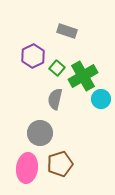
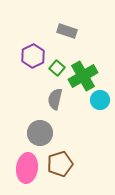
cyan circle: moved 1 px left, 1 px down
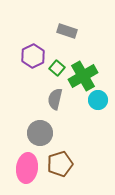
cyan circle: moved 2 px left
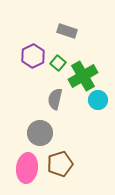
green square: moved 1 px right, 5 px up
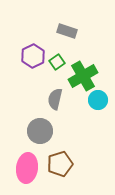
green square: moved 1 px left, 1 px up; rotated 14 degrees clockwise
gray circle: moved 2 px up
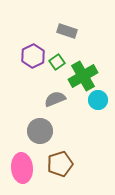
gray semicircle: rotated 55 degrees clockwise
pink ellipse: moved 5 px left; rotated 12 degrees counterclockwise
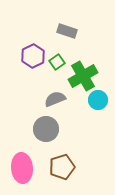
gray circle: moved 6 px right, 2 px up
brown pentagon: moved 2 px right, 3 px down
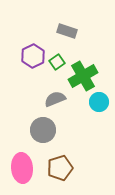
cyan circle: moved 1 px right, 2 px down
gray circle: moved 3 px left, 1 px down
brown pentagon: moved 2 px left, 1 px down
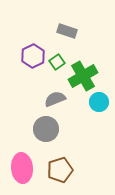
gray circle: moved 3 px right, 1 px up
brown pentagon: moved 2 px down
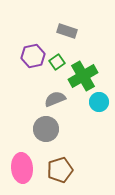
purple hexagon: rotated 15 degrees clockwise
